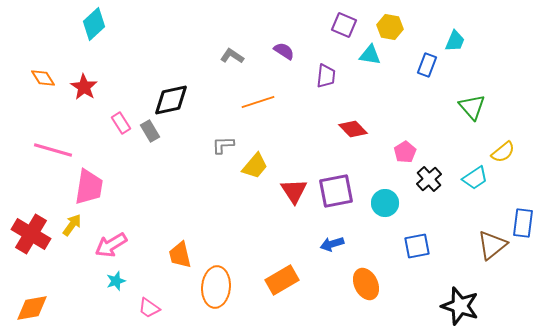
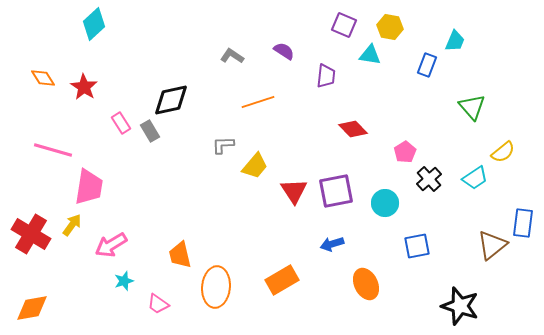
cyan star at (116, 281): moved 8 px right
pink trapezoid at (149, 308): moved 9 px right, 4 px up
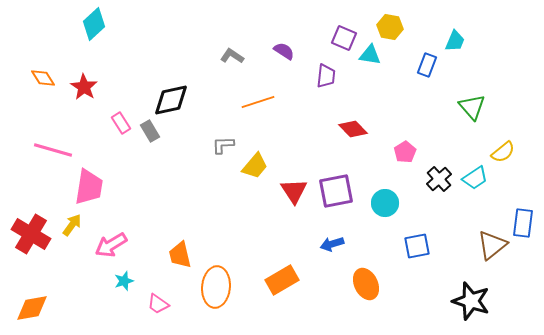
purple square at (344, 25): moved 13 px down
black cross at (429, 179): moved 10 px right
black star at (460, 306): moved 11 px right, 5 px up
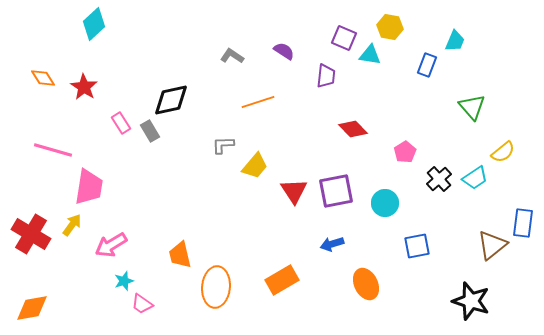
pink trapezoid at (158, 304): moved 16 px left
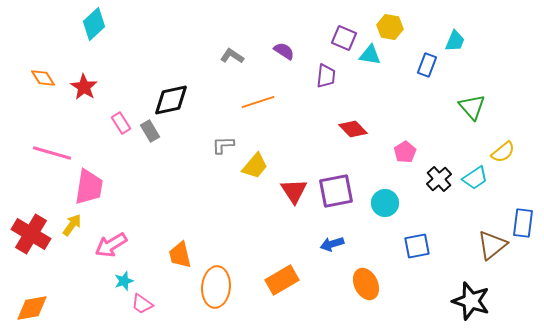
pink line at (53, 150): moved 1 px left, 3 px down
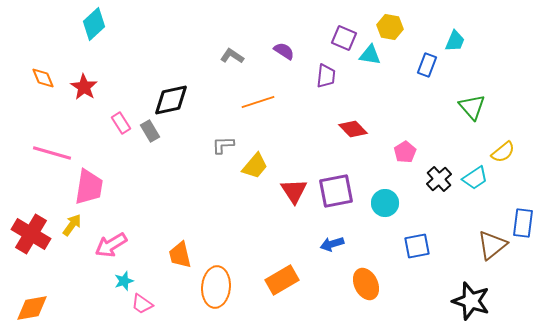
orange diamond at (43, 78): rotated 10 degrees clockwise
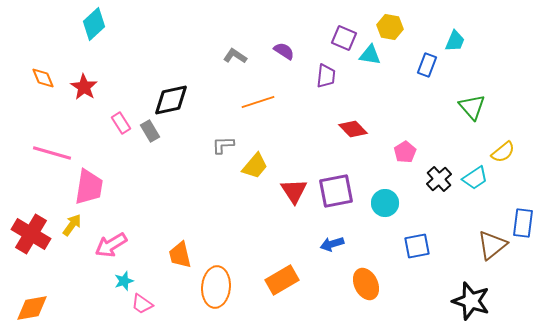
gray L-shape at (232, 56): moved 3 px right
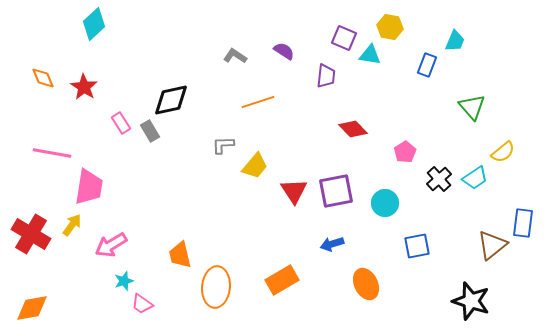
pink line at (52, 153): rotated 6 degrees counterclockwise
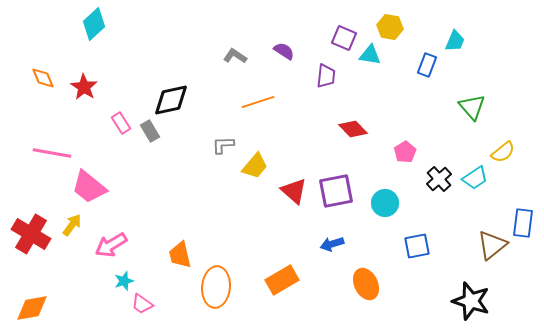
pink trapezoid at (89, 187): rotated 120 degrees clockwise
red triangle at (294, 191): rotated 16 degrees counterclockwise
